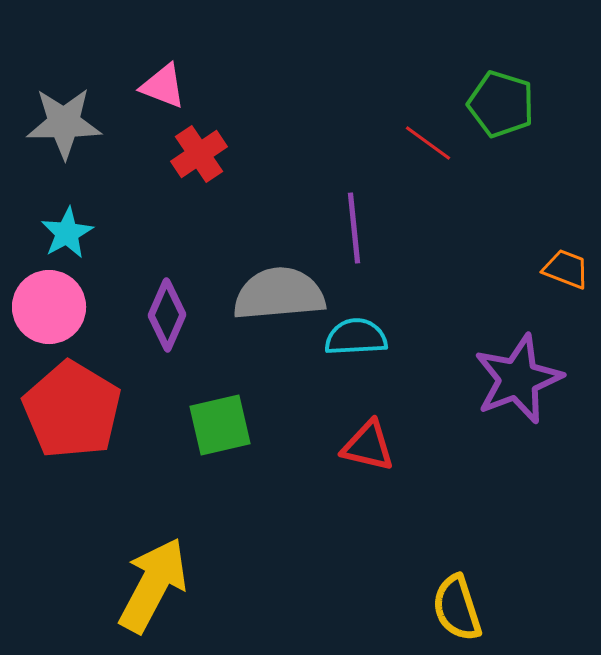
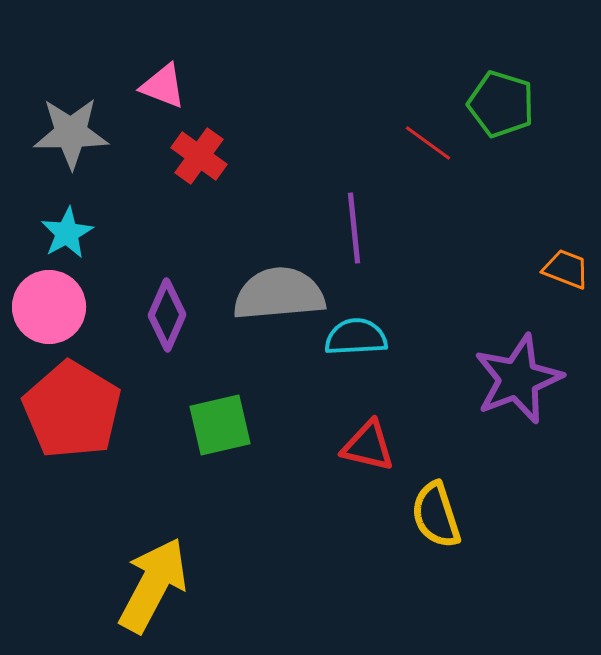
gray star: moved 7 px right, 10 px down
red cross: moved 2 px down; rotated 20 degrees counterclockwise
yellow semicircle: moved 21 px left, 93 px up
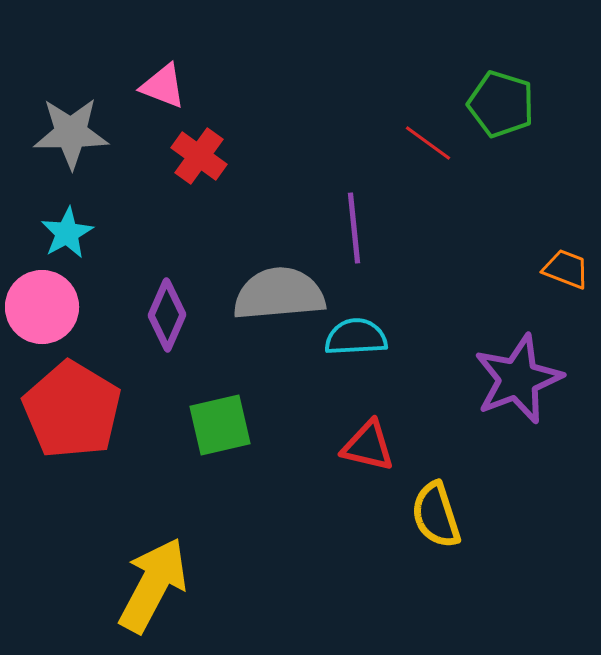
pink circle: moved 7 px left
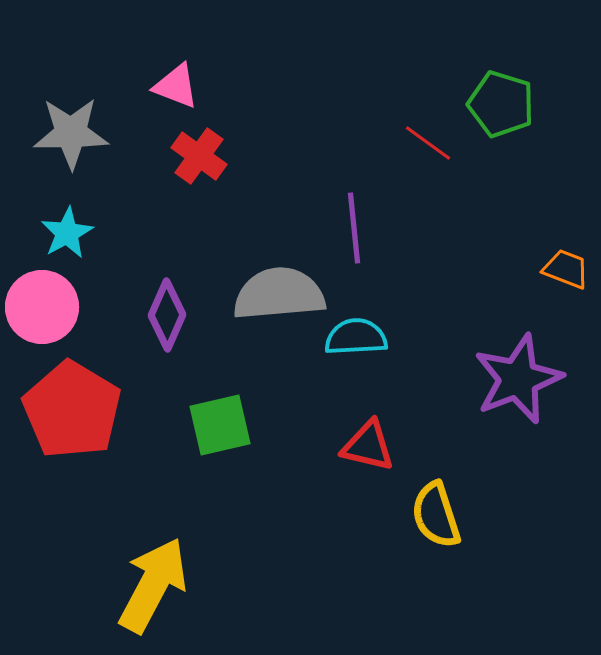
pink triangle: moved 13 px right
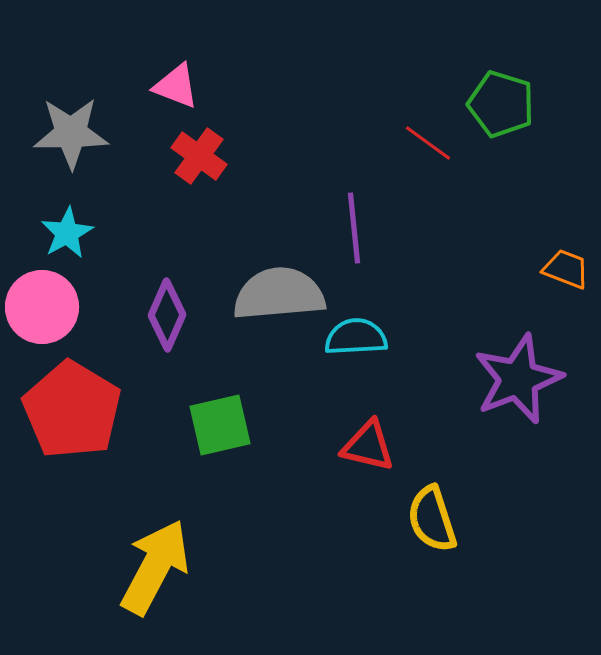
yellow semicircle: moved 4 px left, 4 px down
yellow arrow: moved 2 px right, 18 px up
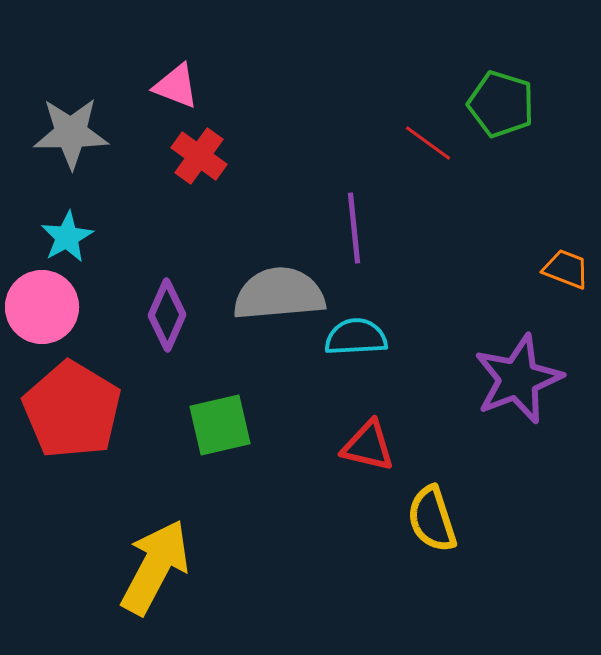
cyan star: moved 4 px down
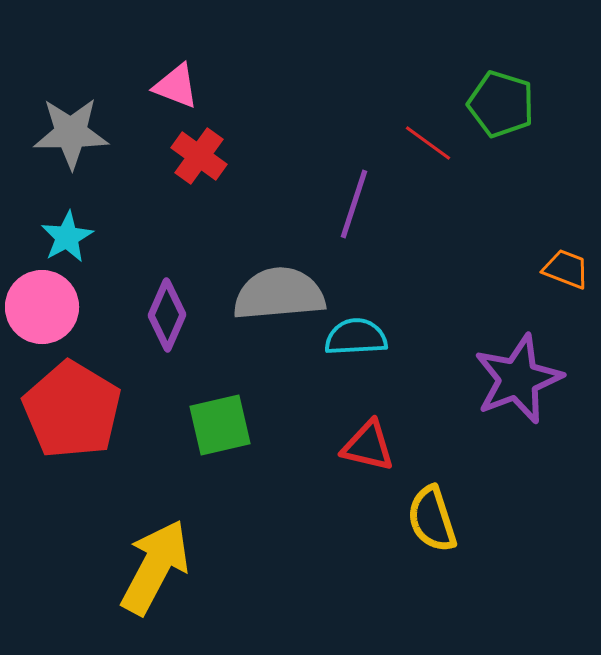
purple line: moved 24 px up; rotated 24 degrees clockwise
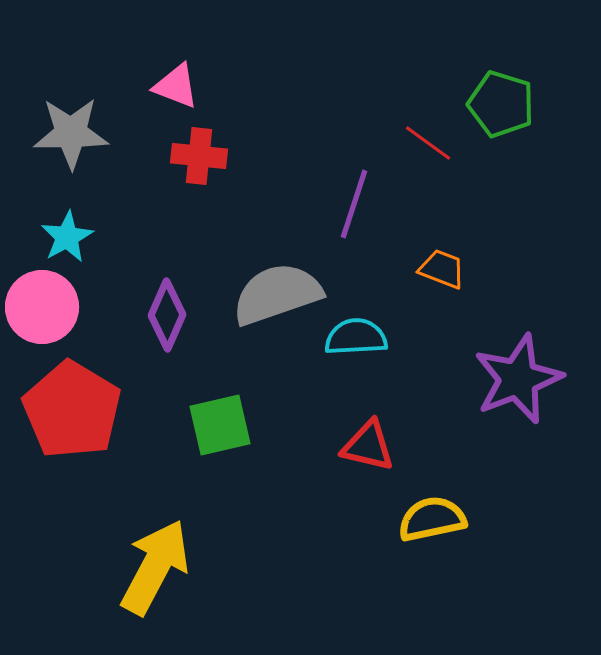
red cross: rotated 30 degrees counterclockwise
orange trapezoid: moved 124 px left
gray semicircle: moved 2 px left; rotated 14 degrees counterclockwise
yellow semicircle: rotated 96 degrees clockwise
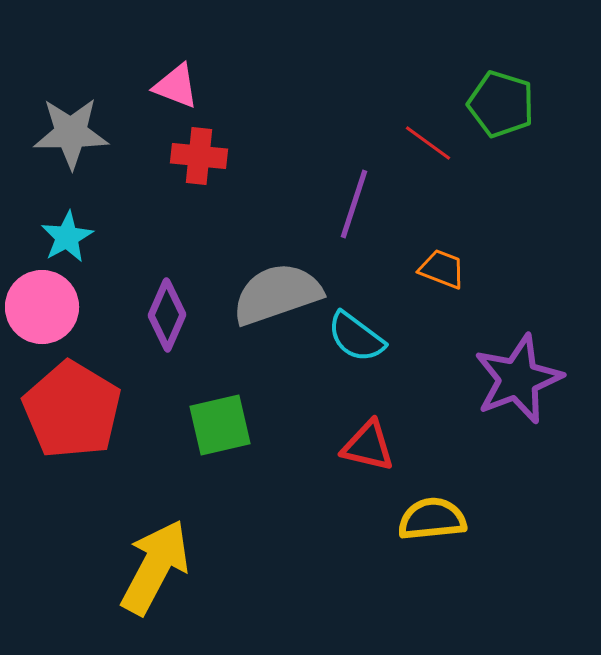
cyan semicircle: rotated 140 degrees counterclockwise
yellow semicircle: rotated 6 degrees clockwise
